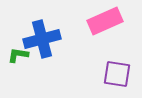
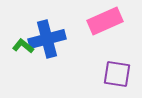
blue cross: moved 5 px right
green L-shape: moved 5 px right, 9 px up; rotated 30 degrees clockwise
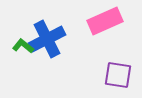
blue cross: rotated 12 degrees counterclockwise
purple square: moved 1 px right, 1 px down
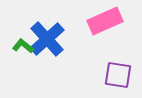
blue cross: rotated 15 degrees counterclockwise
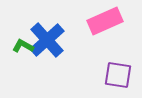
blue cross: moved 1 px down
green L-shape: rotated 10 degrees counterclockwise
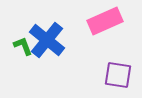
blue cross: rotated 9 degrees counterclockwise
green L-shape: rotated 40 degrees clockwise
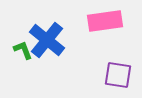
pink rectangle: rotated 16 degrees clockwise
green L-shape: moved 4 px down
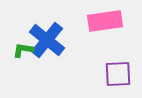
green L-shape: rotated 60 degrees counterclockwise
purple square: moved 1 px up; rotated 12 degrees counterclockwise
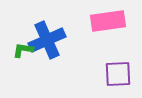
pink rectangle: moved 3 px right
blue cross: rotated 27 degrees clockwise
